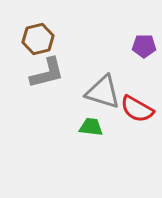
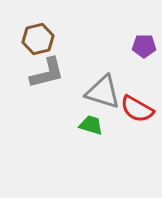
green trapezoid: moved 2 px up; rotated 10 degrees clockwise
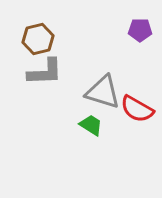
purple pentagon: moved 4 px left, 16 px up
gray L-shape: moved 2 px left, 1 px up; rotated 12 degrees clockwise
green trapezoid: rotated 15 degrees clockwise
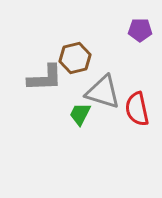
brown hexagon: moved 37 px right, 19 px down
gray L-shape: moved 6 px down
red semicircle: rotated 48 degrees clockwise
green trapezoid: moved 11 px left, 11 px up; rotated 95 degrees counterclockwise
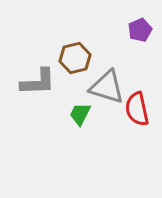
purple pentagon: rotated 25 degrees counterclockwise
gray L-shape: moved 7 px left, 4 px down
gray triangle: moved 4 px right, 5 px up
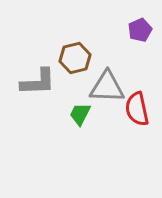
gray triangle: rotated 15 degrees counterclockwise
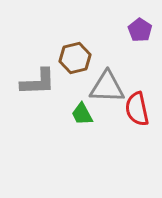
purple pentagon: rotated 15 degrees counterclockwise
green trapezoid: moved 2 px right; rotated 55 degrees counterclockwise
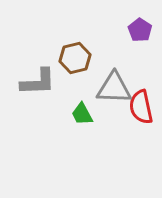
gray triangle: moved 7 px right, 1 px down
red semicircle: moved 4 px right, 2 px up
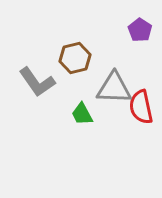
gray L-shape: moved 1 px left; rotated 57 degrees clockwise
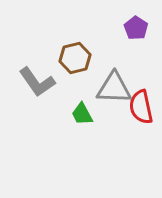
purple pentagon: moved 4 px left, 2 px up
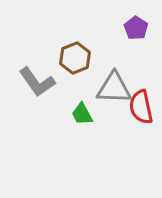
brown hexagon: rotated 8 degrees counterclockwise
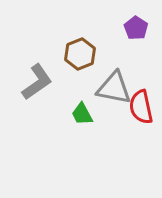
brown hexagon: moved 5 px right, 4 px up
gray L-shape: rotated 90 degrees counterclockwise
gray triangle: rotated 9 degrees clockwise
